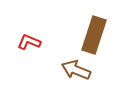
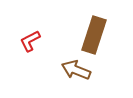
red L-shape: moved 1 px right, 1 px up; rotated 50 degrees counterclockwise
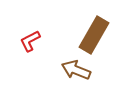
brown rectangle: rotated 12 degrees clockwise
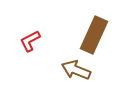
brown rectangle: rotated 6 degrees counterclockwise
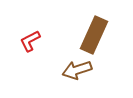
brown arrow: moved 1 px right; rotated 40 degrees counterclockwise
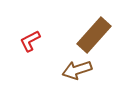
brown rectangle: rotated 18 degrees clockwise
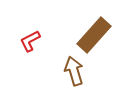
brown arrow: moved 3 px left, 1 px down; rotated 92 degrees clockwise
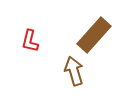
red L-shape: rotated 50 degrees counterclockwise
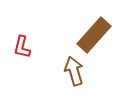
red L-shape: moved 8 px left, 6 px down
